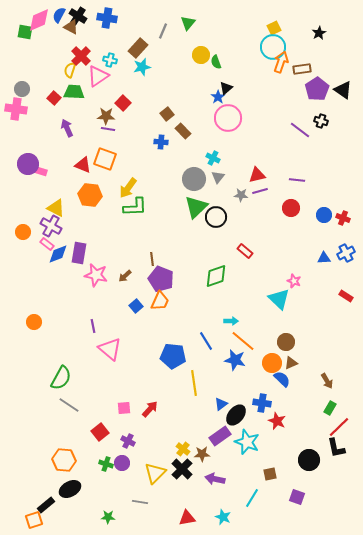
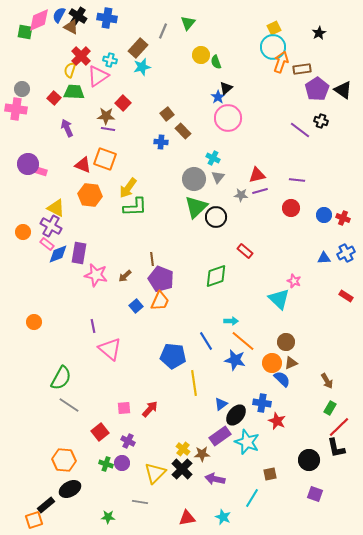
purple square at (297, 497): moved 18 px right, 3 px up
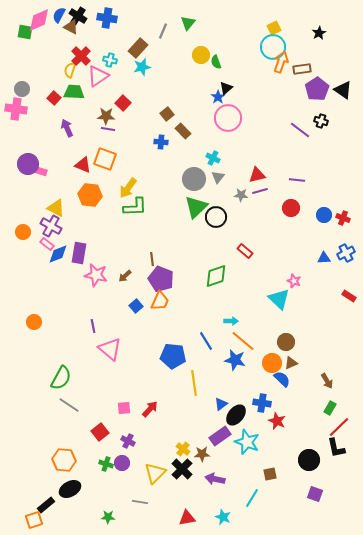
red rectangle at (346, 296): moved 3 px right
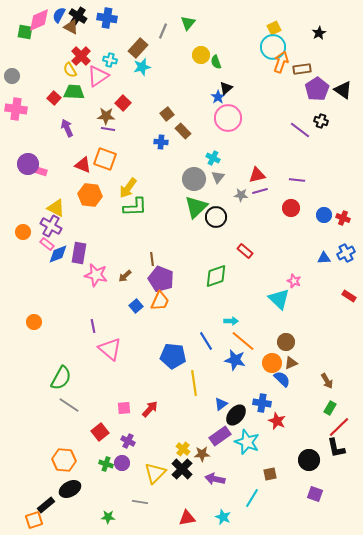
yellow semicircle at (70, 70): rotated 49 degrees counterclockwise
gray circle at (22, 89): moved 10 px left, 13 px up
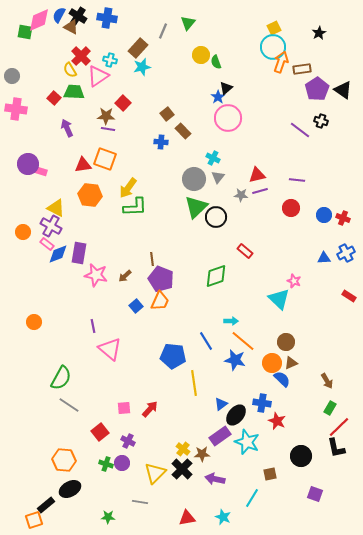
red triangle at (83, 165): rotated 30 degrees counterclockwise
black circle at (309, 460): moved 8 px left, 4 px up
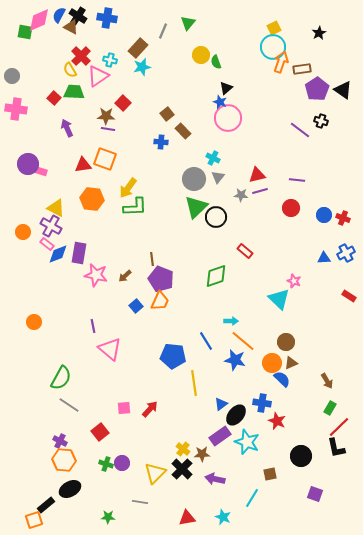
blue star at (218, 97): moved 2 px right, 5 px down; rotated 16 degrees counterclockwise
orange hexagon at (90, 195): moved 2 px right, 4 px down
purple cross at (128, 441): moved 68 px left
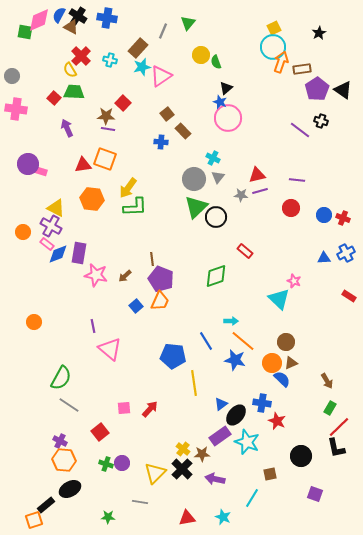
pink triangle at (98, 76): moved 63 px right
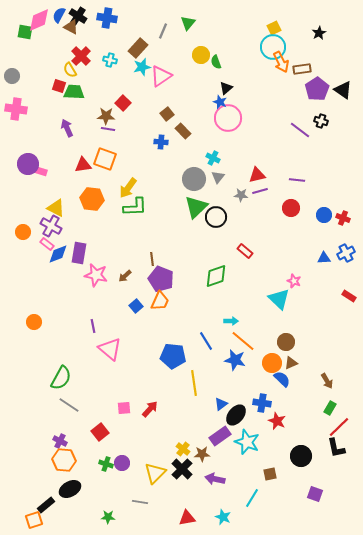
orange arrow at (281, 62): rotated 135 degrees clockwise
red square at (54, 98): moved 5 px right, 12 px up; rotated 24 degrees counterclockwise
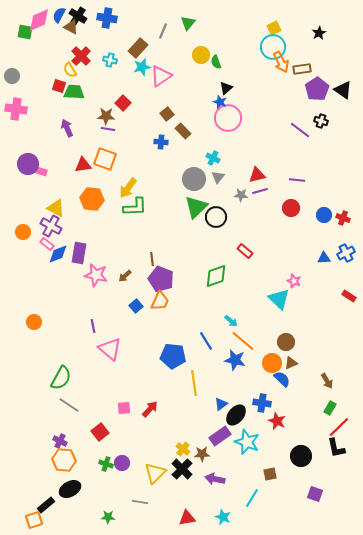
cyan arrow at (231, 321): rotated 40 degrees clockwise
